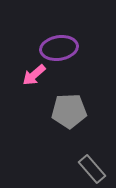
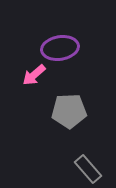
purple ellipse: moved 1 px right
gray rectangle: moved 4 px left
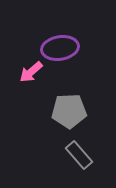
pink arrow: moved 3 px left, 3 px up
gray rectangle: moved 9 px left, 14 px up
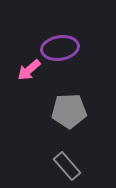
pink arrow: moved 2 px left, 2 px up
gray rectangle: moved 12 px left, 11 px down
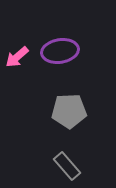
purple ellipse: moved 3 px down
pink arrow: moved 12 px left, 13 px up
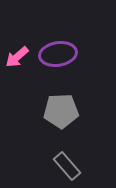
purple ellipse: moved 2 px left, 3 px down
gray pentagon: moved 8 px left
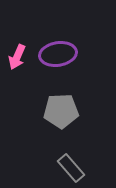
pink arrow: rotated 25 degrees counterclockwise
gray rectangle: moved 4 px right, 2 px down
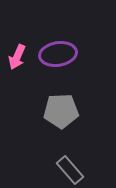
gray rectangle: moved 1 px left, 2 px down
